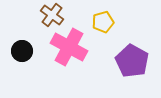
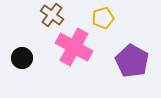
yellow pentagon: moved 4 px up
pink cross: moved 5 px right
black circle: moved 7 px down
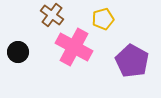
yellow pentagon: moved 1 px down
black circle: moved 4 px left, 6 px up
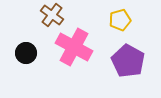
yellow pentagon: moved 17 px right, 1 px down
black circle: moved 8 px right, 1 px down
purple pentagon: moved 4 px left
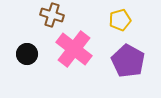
brown cross: rotated 20 degrees counterclockwise
pink cross: moved 2 px down; rotated 9 degrees clockwise
black circle: moved 1 px right, 1 px down
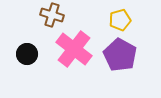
purple pentagon: moved 8 px left, 6 px up
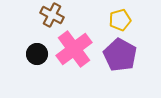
brown cross: rotated 10 degrees clockwise
pink cross: rotated 15 degrees clockwise
black circle: moved 10 px right
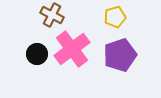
yellow pentagon: moved 5 px left, 3 px up
pink cross: moved 2 px left
purple pentagon: rotated 24 degrees clockwise
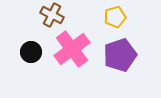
black circle: moved 6 px left, 2 px up
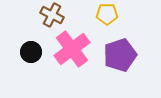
yellow pentagon: moved 8 px left, 3 px up; rotated 15 degrees clockwise
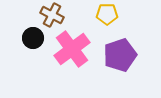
black circle: moved 2 px right, 14 px up
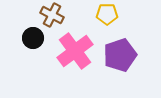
pink cross: moved 3 px right, 2 px down
